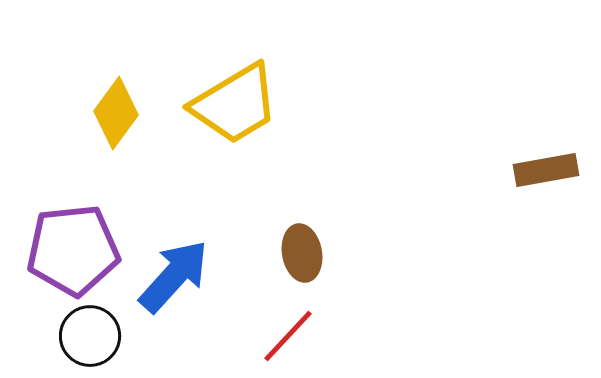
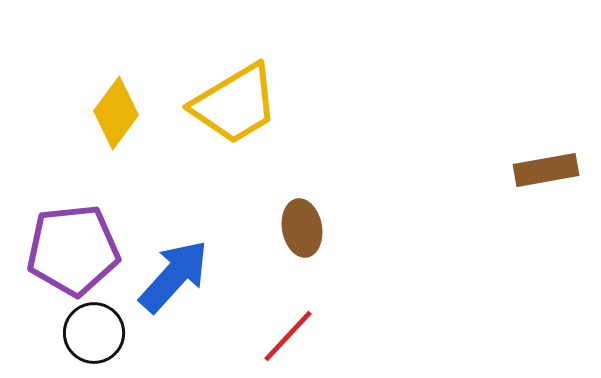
brown ellipse: moved 25 px up
black circle: moved 4 px right, 3 px up
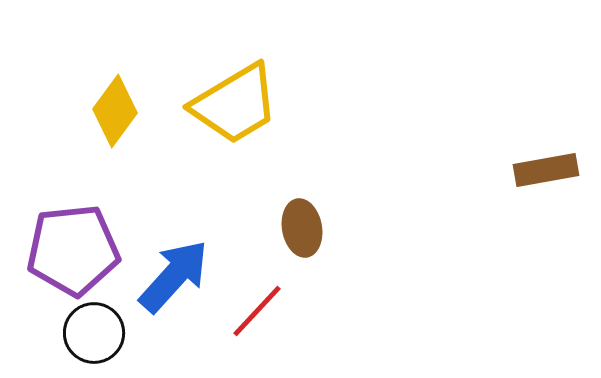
yellow diamond: moved 1 px left, 2 px up
red line: moved 31 px left, 25 px up
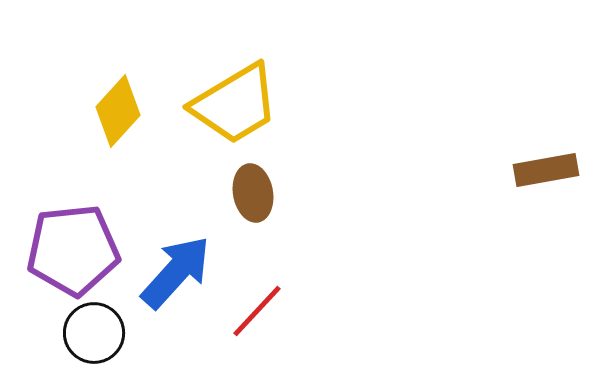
yellow diamond: moved 3 px right; rotated 6 degrees clockwise
brown ellipse: moved 49 px left, 35 px up
blue arrow: moved 2 px right, 4 px up
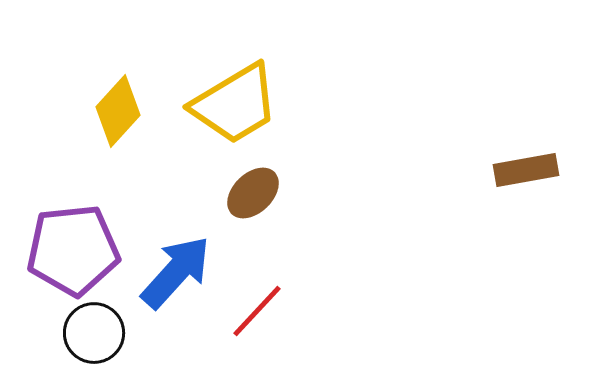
brown rectangle: moved 20 px left
brown ellipse: rotated 56 degrees clockwise
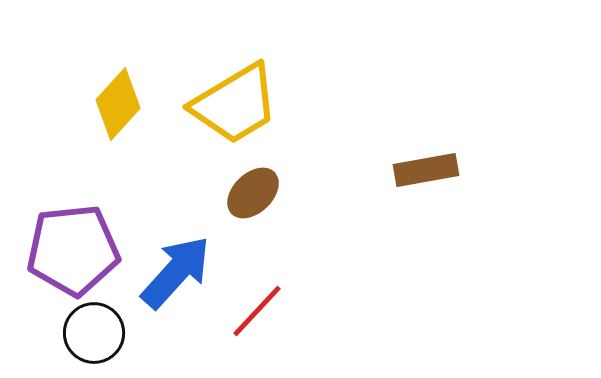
yellow diamond: moved 7 px up
brown rectangle: moved 100 px left
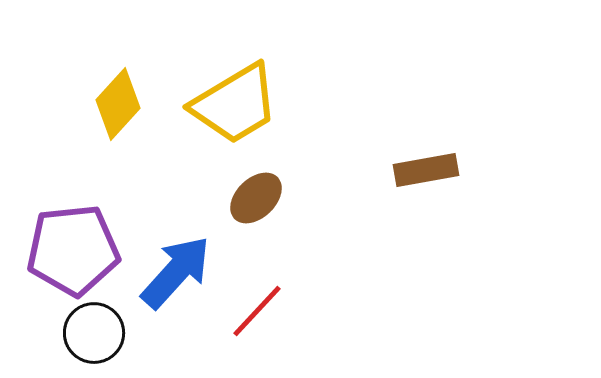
brown ellipse: moved 3 px right, 5 px down
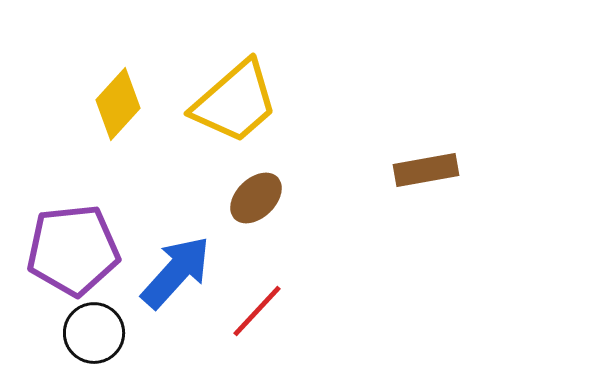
yellow trapezoid: moved 2 px up; rotated 10 degrees counterclockwise
